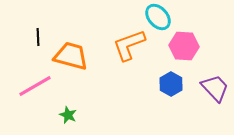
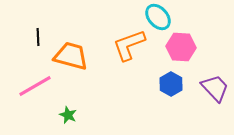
pink hexagon: moved 3 px left, 1 px down
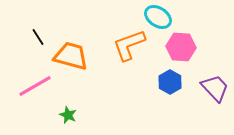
cyan ellipse: rotated 16 degrees counterclockwise
black line: rotated 30 degrees counterclockwise
blue hexagon: moved 1 px left, 2 px up
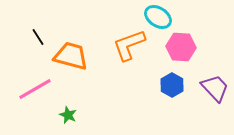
blue hexagon: moved 2 px right, 3 px down
pink line: moved 3 px down
